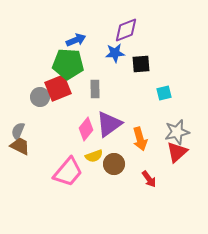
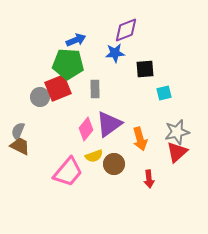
black square: moved 4 px right, 5 px down
red arrow: rotated 30 degrees clockwise
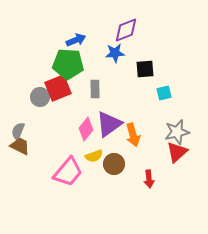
orange arrow: moved 7 px left, 4 px up
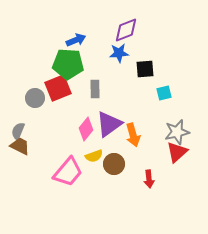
blue star: moved 4 px right
gray circle: moved 5 px left, 1 px down
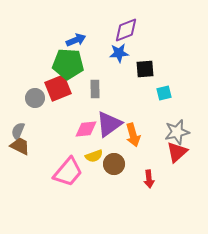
pink diamond: rotated 45 degrees clockwise
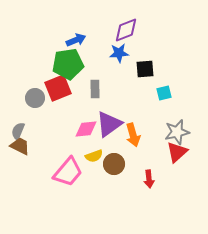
green pentagon: rotated 12 degrees counterclockwise
